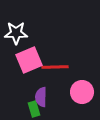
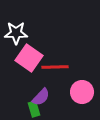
pink square: moved 2 px up; rotated 32 degrees counterclockwise
purple semicircle: rotated 138 degrees counterclockwise
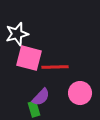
white star: moved 1 px right, 1 px down; rotated 15 degrees counterclockwise
pink square: rotated 20 degrees counterclockwise
pink circle: moved 2 px left, 1 px down
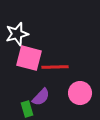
green rectangle: moved 7 px left
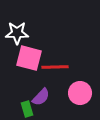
white star: moved 1 px up; rotated 15 degrees clockwise
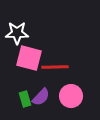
pink circle: moved 9 px left, 3 px down
green rectangle: moved 2 px left, 10 px up
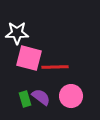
purple semicircle: rotated 96 degrees counterclockwise
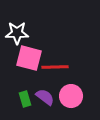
purple semicircle: moved 4 px right
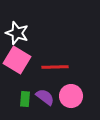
white star: rotated 20 degrees clockwise
pink square: moved 12 px left, 2 px down; rotated 16 degrees clockwise
green rectangle: rotated 21 degrees clockwise
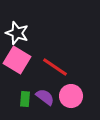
red line: rotated 36 degrees clockwise
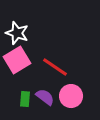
pink square: rotated 28 degrees clockwise
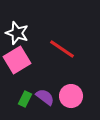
red line: moved 7 px right, 18 px up
green rectangle: rotated 21 degrees clockwise
